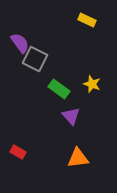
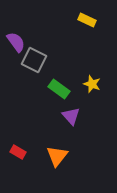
purple semicircle: moved 4 px left, 1 px up
gray square: moved 1 px left, 1 px down
orange triangle: moved 21 px left, 2 px up; rotated 45 degrees counterclockwise
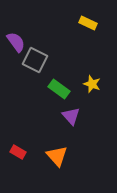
yellow rectangle: moved 1 px right, 3 px down
gray square: moved 1 px right
orange triangle: rotated 20 degrees counterclockwise
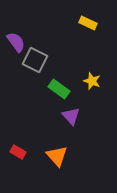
yellow star: moved 3 px up
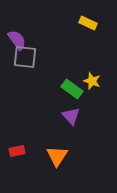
purple semicircle: moved 1 px right, 2 px up
gray square: moved 10 px left, 3 px up; rotated 20 degrees counterclockwise
green rectangle: moved 13 px right
red rectangle: moved 1 px left, 1 px up; rotated 42 degrees counterclockwise
orange triangle: rotated 15 degrees clockwise
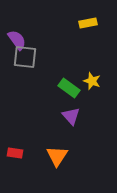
yellow rectangle: rotated 36 degrees counterclockwise
green rectangle: moved 3 px left, 1 px up
red rectangle: moved 2 px left, 2 px down; rotated 21 degrees clockwise
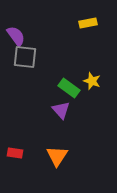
purple semicircle: moved 1 px left, 4 px up
purple triangle: moved 10 px left, 6 px up
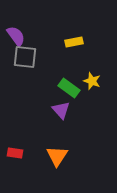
yellow rectangle: moved 14 px left, 19 px down
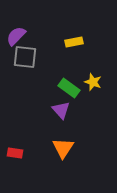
purple semicircle: rotated 100 degrees counterclockwise
yellow star: moved 1 px right, 1 px down
orange triangle: moved 6 px right, 8 px up
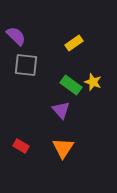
purple semicircle: rotated 90 degrees clockwise
yellow rectangle: moved 1 px down; rotated 24 degrees counterclockwise
gray square: moved 1 px right, 8 px down
green rectangle: moved 2 px right, 3 px up
red rectangle: moved 6 px right, 7 px up; rotated 21 degrees clockwise
